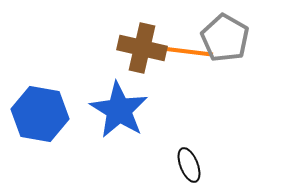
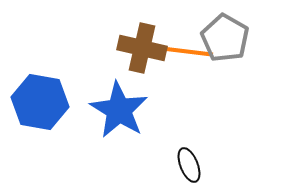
blue hexagon: moved 12 px up
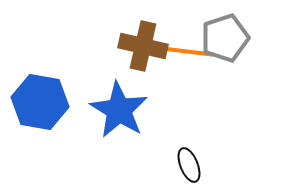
gray pentagon: rotated 24 degrees clockwise
brown cross: moved 1 px right, 2 px up
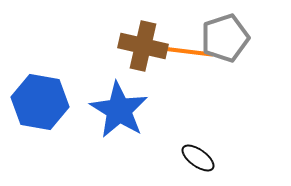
black ellipse: moved 9 px right, 7 px up; rotated 32 degrees counterclockwise
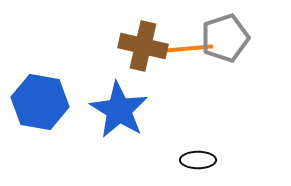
orange line: moved 2 px up; rotated 12 degrees counterclockwise
black ellipse: moved 2 px down; rotated 36 degrees counterclockwise
